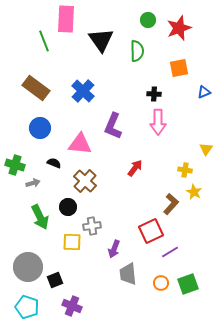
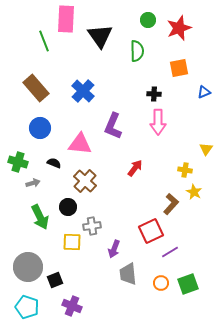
black triangle: moved 1 px left, 4 px up
brown rectangle: rotated 12 degrees clockwise
green cross: moved 3 px right, 3 px up
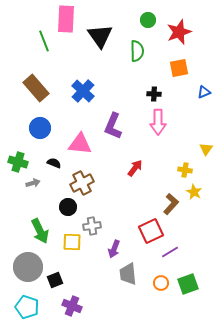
red star: moved 4 px down
brown cross: moved 3 px left, 2 px down; rotated 20 degrees clockwise
green arrow: moved 14 px down
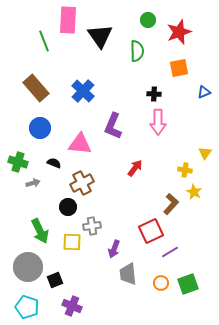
pink rectangle: moved 2 px right, 1 px down
yellow triangle: moved 1 px left, 4 px down
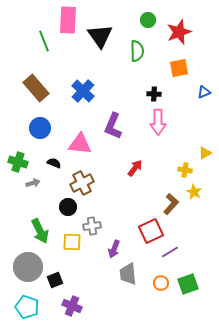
yellow triangle: rotated 24 degrees clockwise
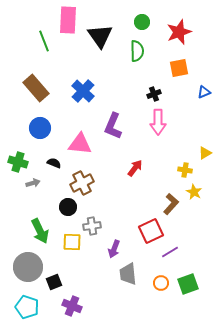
green circle: moved 6 px left, 2 px down
black cross: rotated 24 degrees counterclockwise
black square: moved 1 px left, 2 px down
